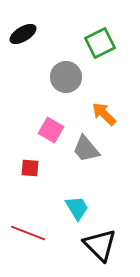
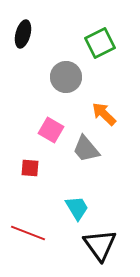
black ellipse: rotated 44 degrees counterclockwise
black triangle: rotated 9 degrees clockwise
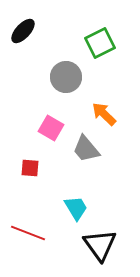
black ellipse: moved 3 px up; rotated 28 degrees clockwise
pink square: moved 2 px up
cyan trapezoid: moved 1 px left
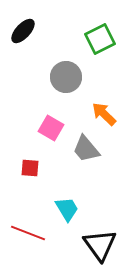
green square: moved 4 px up
cyan trapezoid: moved 9 px left, 1 px down
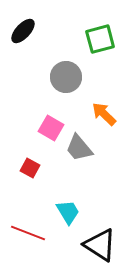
green square: rotated 12 degrees clockwise
gray trapezoid: moved 7 px left, 1 px up
red square: rotated 24 degrees clockwise
cyan trapezoid: moved 1 px right, 3 px down
black triangle: rotated 21 degrees counterclockwise
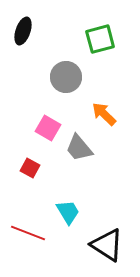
black ellipse: rotated 24 degrees counterclockwise
pink square: moved 3 px left
black triangle: moved 7 px right
